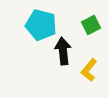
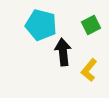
black arrow: moved 1 px down
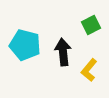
cyan pentagon: moved 16 px left, 20 px down
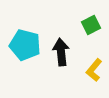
black arrow: moved 2 px left
yellow L-shape: moved 5 px right
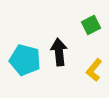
cyan pentagon: moved 15 px down
black arrow: moved 2 px left
